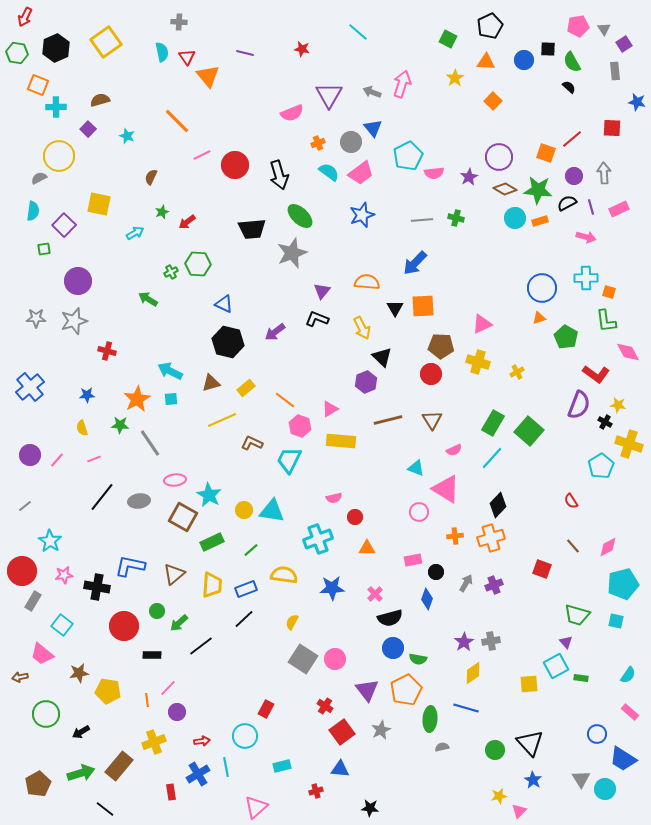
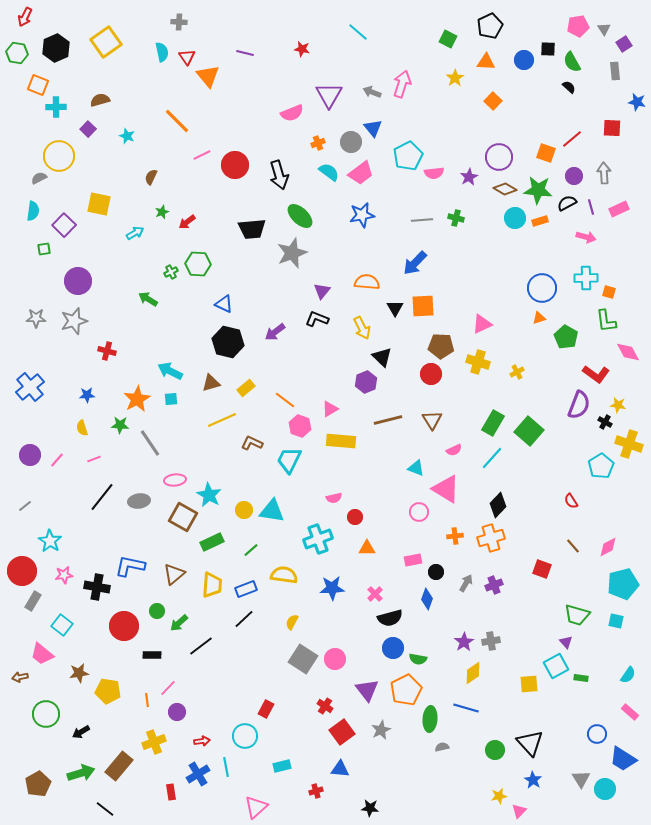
blue star at (362, 215): rotated 10 degrees clockwise
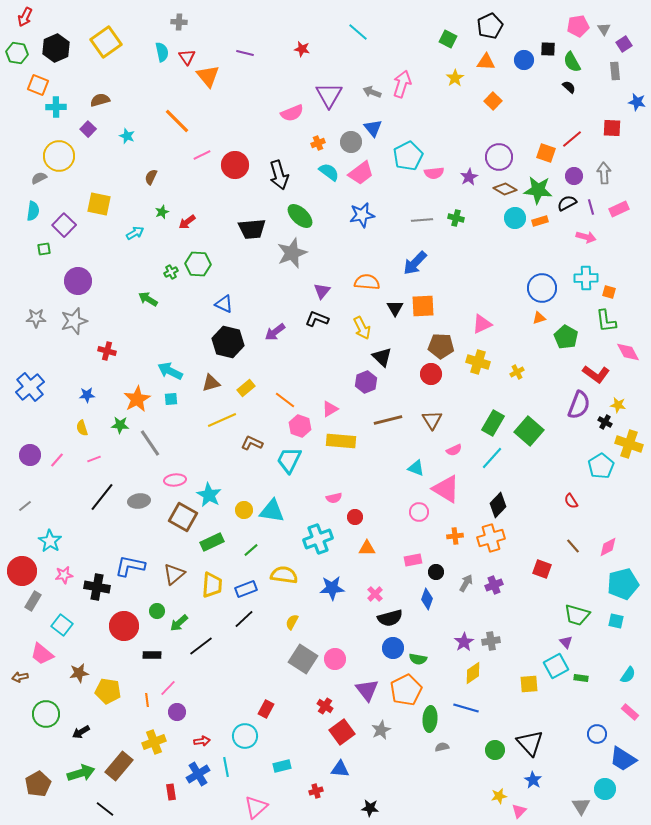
gray triangle at (581, 779): moved 27 px down
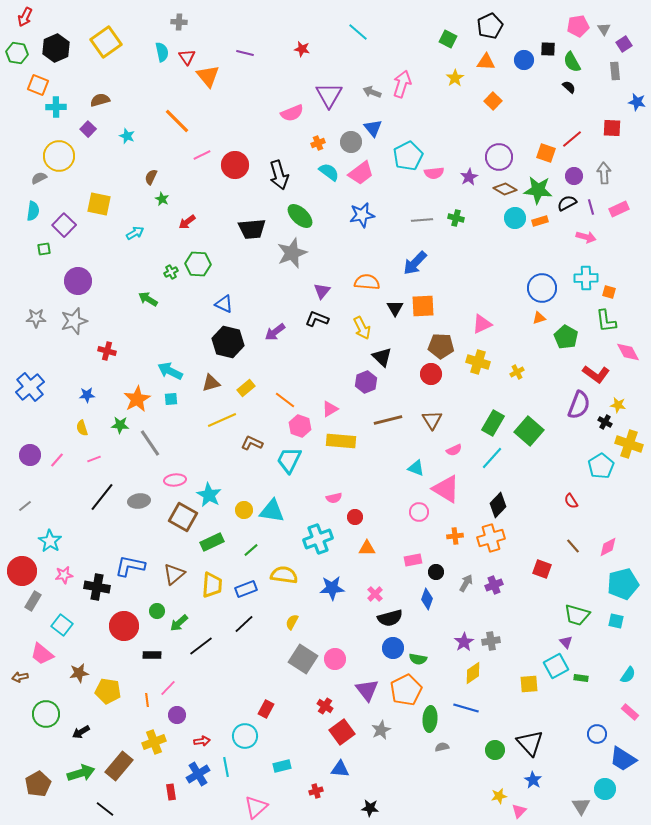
green star at (162, 212): moved 13 px up; rotated 24 degrees counterclockwise
black line at (244, 619): moved 5 px down
purple circle at (177, 712): moved 3 px down
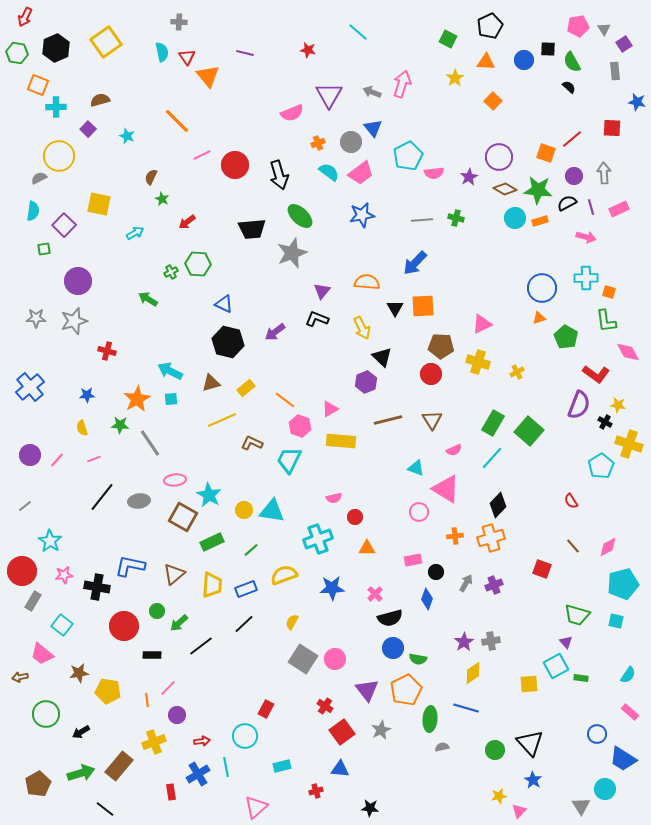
red star at (302, 49): moved 6 px right, 1 px down
yellow semicircle at (284, 575): rotated 28 degrees counterclockwise
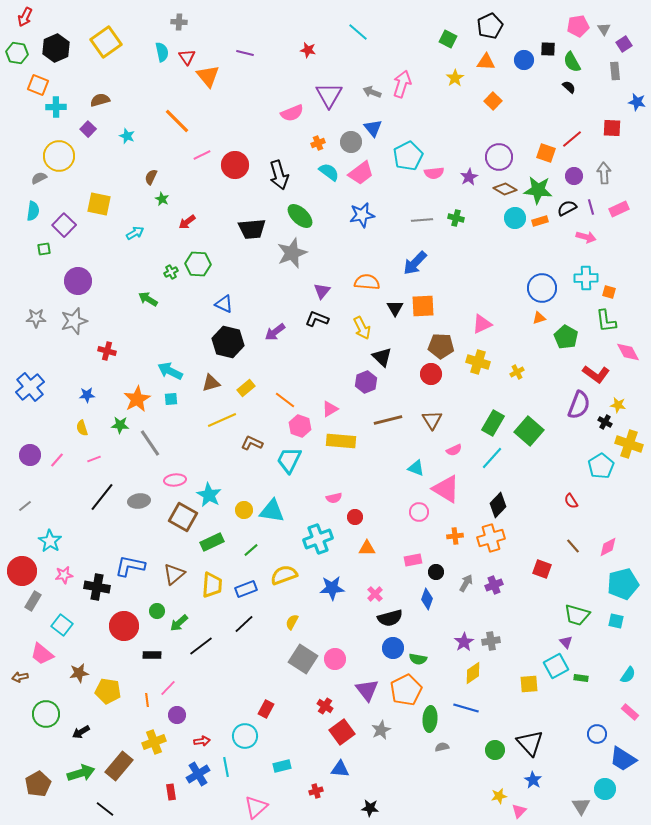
black semicircle at (567, 203): moved 5 px down
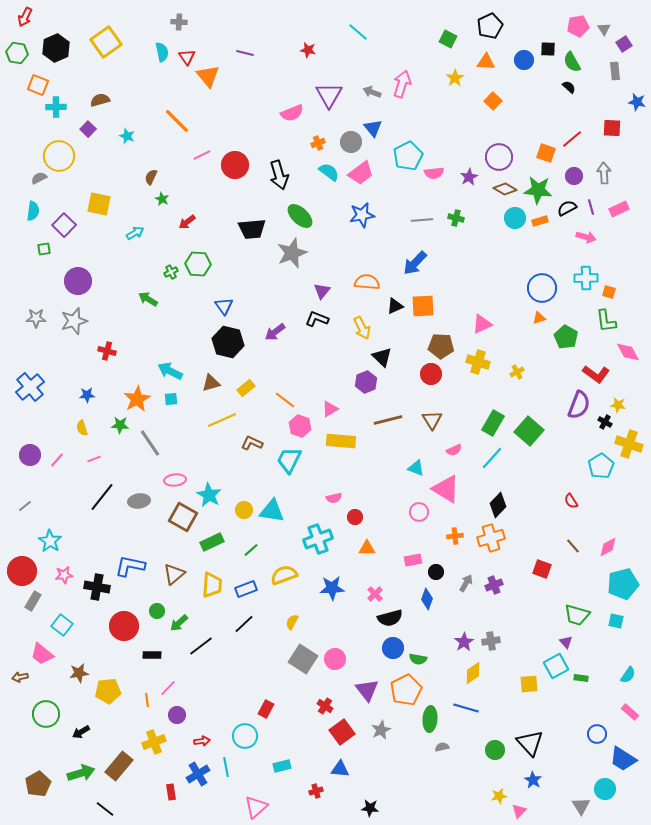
blue triangle at (224, 304): moved 2 px down; rotated 30 degrees clockwise
black triangle at (395, 308): moved 2 px up; rotated 36 degrees clockwise
yellow pentagon at (108, 691): rotated 15 degrees counterclockwise
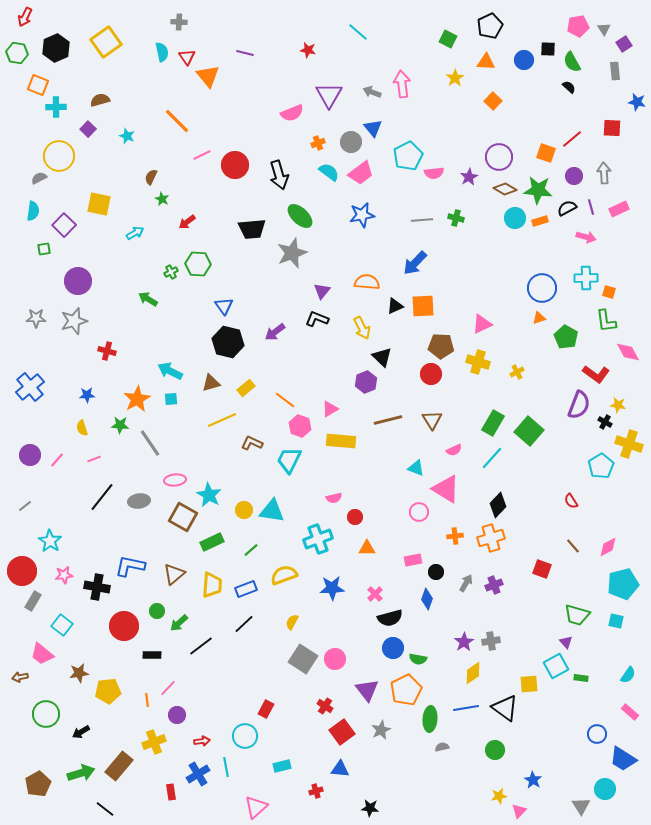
pink arrow at (402, 84): rotated 24 degrees counterclockwise
blue line at (466, 708): rotated 25 degrees counterclockwise
black triangle at (530, 743): moved 25 px left, 35 px up; rotated 12 degrees counterclockwise
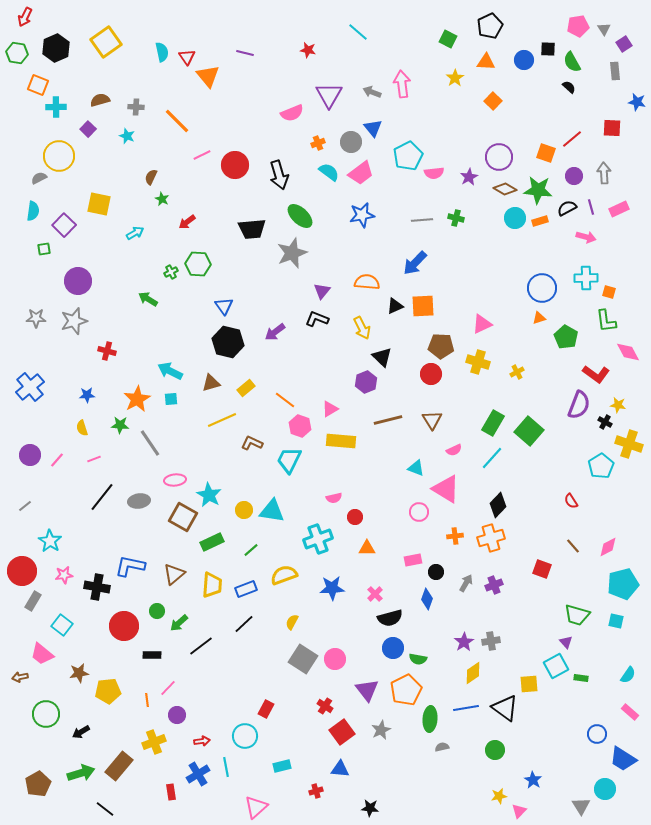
gray cross at (179, 22): moved 43 px left, 85 px down
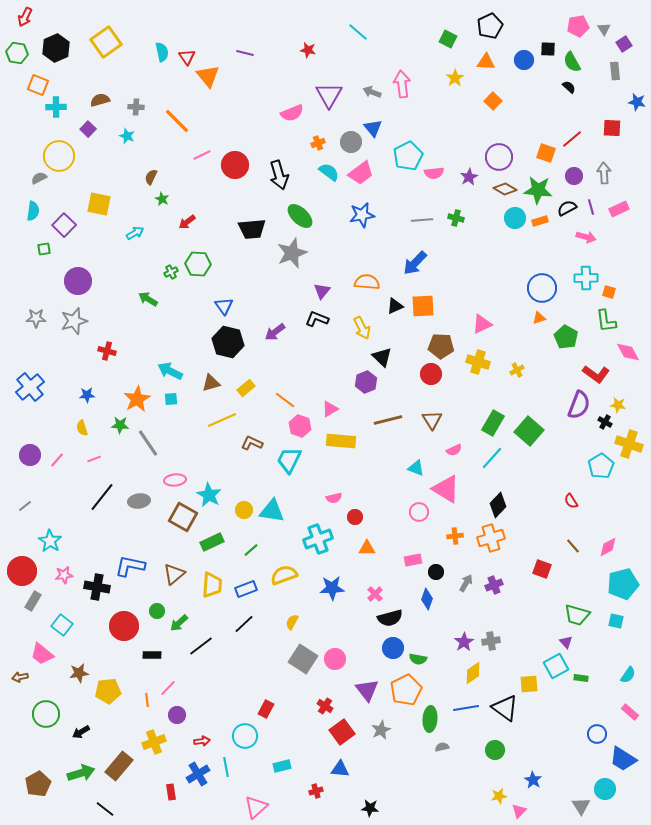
yellow cross at (517, 372): moved 2 px up
gray line at (150, 443): moved 2 px left
